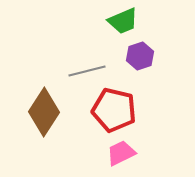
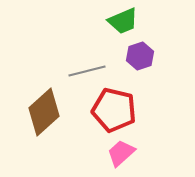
brown diamond: rotated 15 degrees clockwise
pink trapezoid: rotated 16 degrees counterclockwise
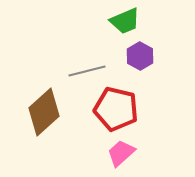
green trapezoid: moved 2 px right
purple hexagon: rotated 12 degrees counterclockwise
red pentagon: moved 2 px right, 1 px up
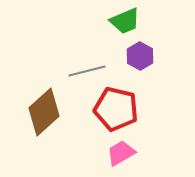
pink trapezoid: rotated 12 degrees clockwise
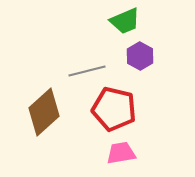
red pentagon: moved 2 px left
pink trapezoid: rotated 20 degrees clockwise
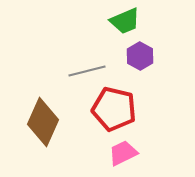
brown diamond: moved 1 px left, 10 px down; rotated 24 degrees counterclockwise
pink trapezoid: moved 2 px right; rotated 16 degrees counterclockwise
